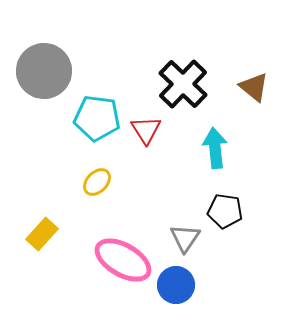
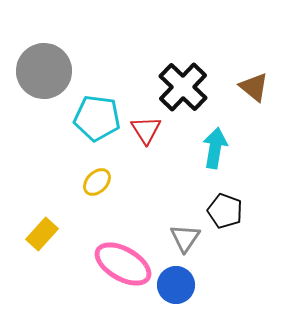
black cross: moved 3 px down
cyan arrow: rotated 15 degrees clockwise
black pentagon: rotated 12 degrees clockwise
pink ellipse: moved 4 px down
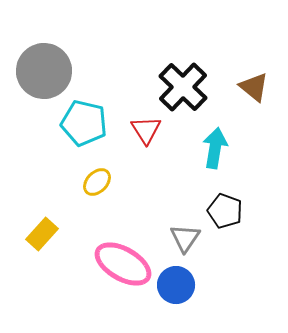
cyan pentagon: moved 13 px left, 5 px down; rotated 6 degrees clockwise
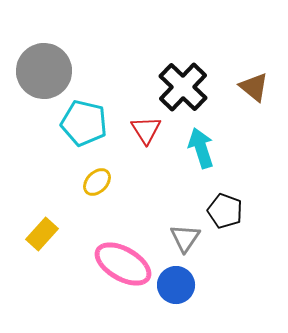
cyan arrow: moved 14 px left; rotated 27 degrees counterclockwise
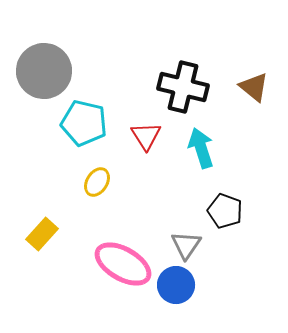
black cross: rotated 30 degrees counterclockwise
red triangle: moved 6 px down
yellow ellipse: rotated 12 degrees counterclockwise
gray triangle: moved 1 px right, 7 px down
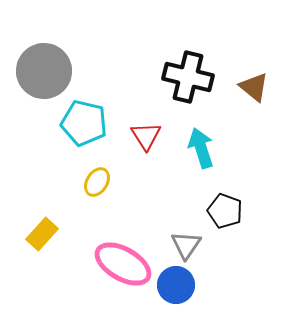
black cross: moved 5 px right, 10 px up
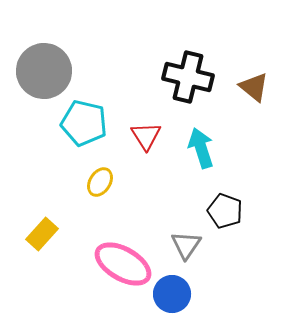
yellow ellipse: moved 3 px right
blue circle: moved 4 px left, 9 px down
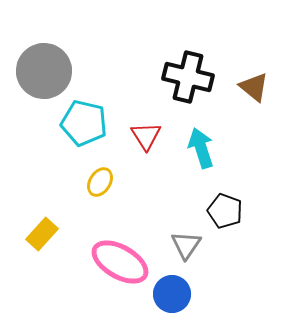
pink ellipse: moved 3 px left, 2 px up
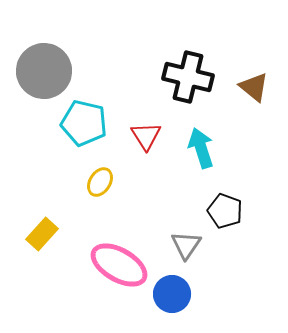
pink ellipse: moved 1 px left, 3 px down
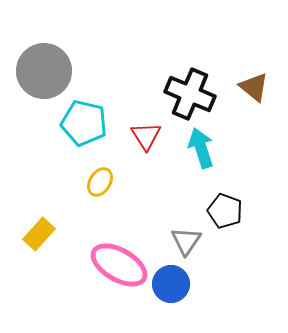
black cross: moved 2 px right, 17 px down; rotated 9 degrees clockwise
yellow rectangle: moved 3 px left
gray triangle: moved 4 px up
blue circle: moved 1 px left, 10 px up
